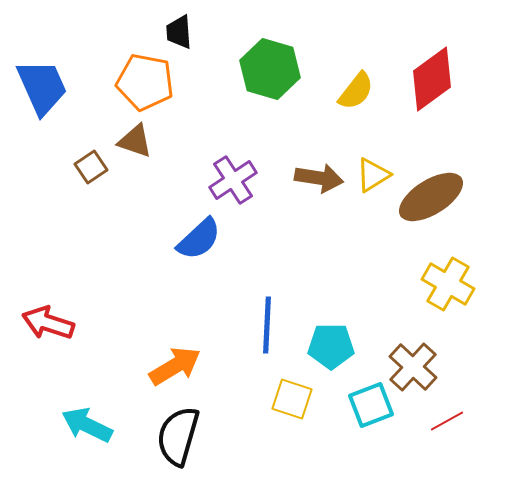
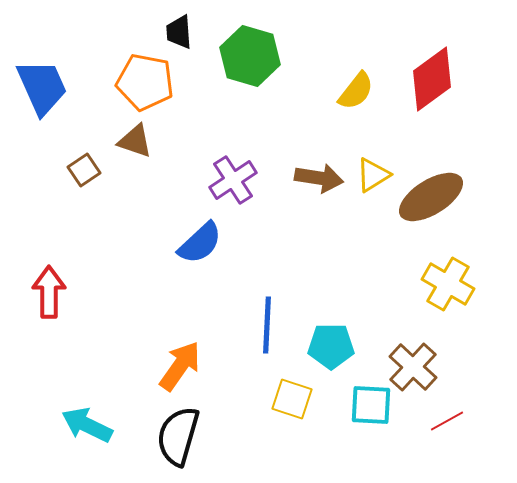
green hexagon: moved 20 px left, 13 px up
brown square: moved 7 px left, 3 px down
blue semicircle: moved 1 px right, 4 px down
red arrow: moved 1 px right, 31 px up; rotated 72 degrees clockwise
orange arrow: moved 5 px right; rotated 24 degrees counterclockwise
cyan square: rotated 24 degrees clockwise
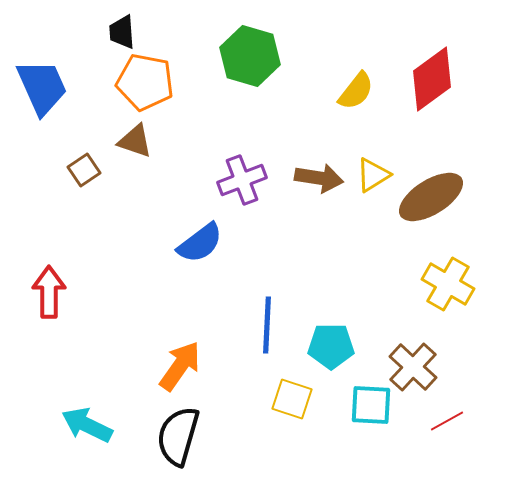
black trapezoid: moved 57 px left
purple cross: moved 9 px right; rotated 12 degrees clockwise
blue semicircle: rotated 6 degrees clockwise
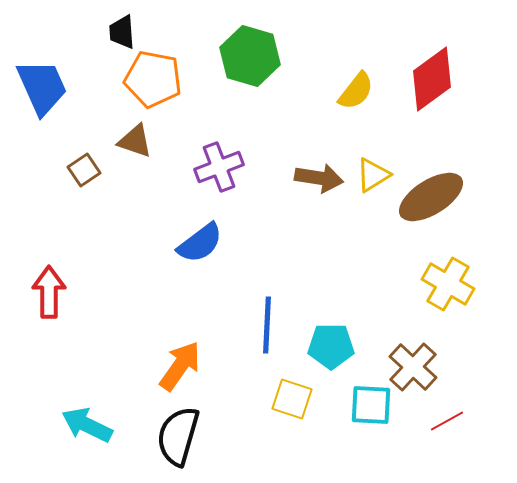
orange pentagon: moved 8 px right, 3 px up
purple cross: moved 23 px left, 13 px up
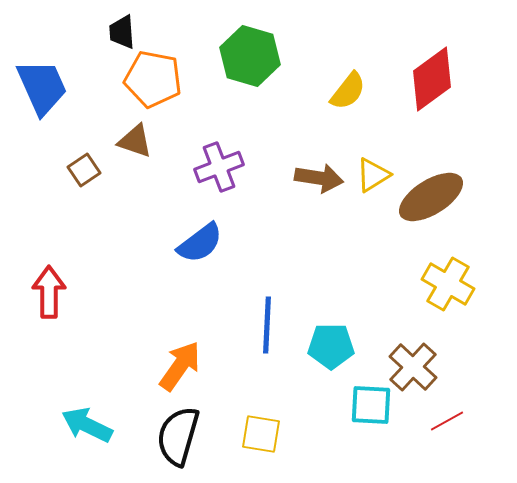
yellow semicircle: moved 8 px left
yellow square: moved 31 px left, 35 px down; rotated 9 degrees counterclockwise
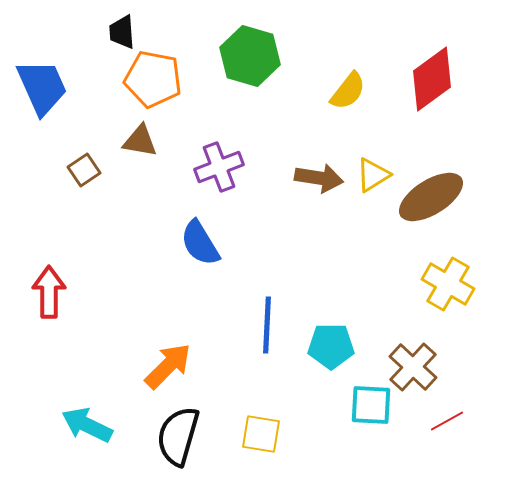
brown triangle: moved 5 px right; rotated 9 degrees counterclockwise
blue semicircle: rotated 96 degrees clockwise
orange arrow: moved 12 px left; rotated 10 degrees clockwise
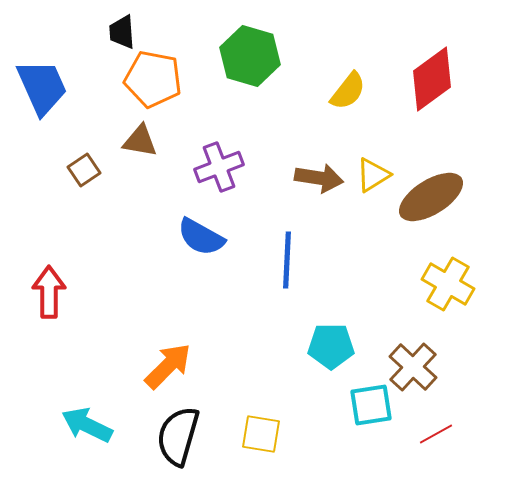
blue semicircle: moved 1 px right, 6 px up; rotated 30 degrees counterclockwise
blue line: moved 20 px right, 65 px up
cyan square: rotated 12 degrees counterclockwise
red line: moved 11 px left, 13 px down
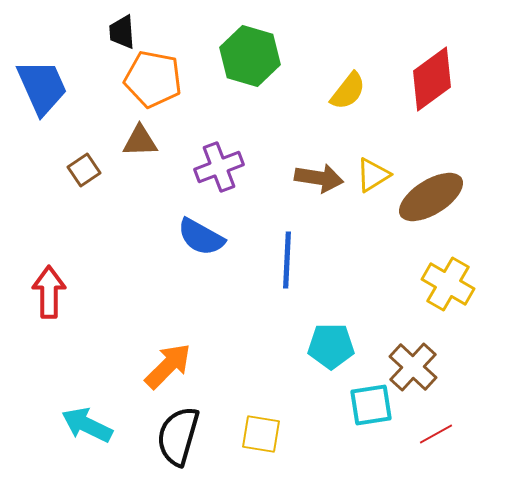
brown triangle: rotated 12 degrees counterclockwise
